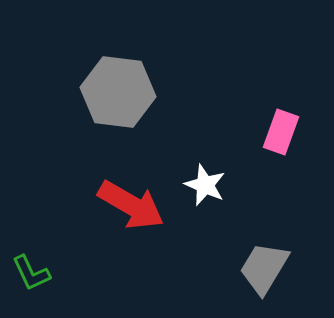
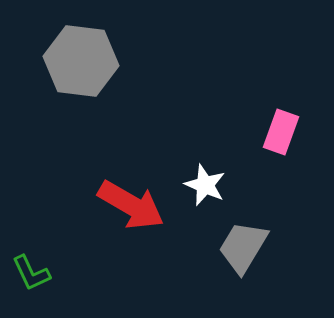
gray hexagon: moved 37 px left, 31 px up
gray trapezoid: moved 21 px left, 21 px up
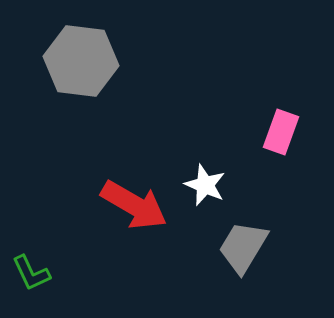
red arrow: moved 3 px right
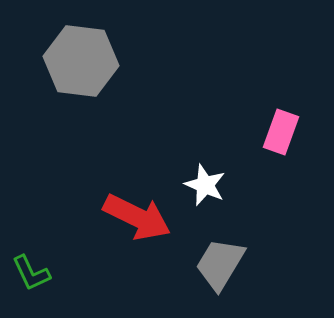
red arrow: moved 3 px right, 12 px down; rotated 4 degrees counterclockwise
gray trapezoid: moved 23 px left, 17 px down
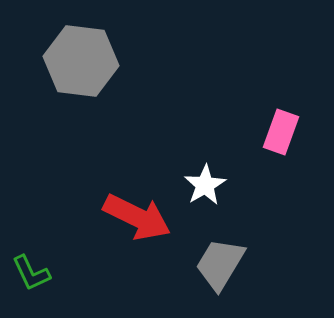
white star: rotated 18 degrees clockwise
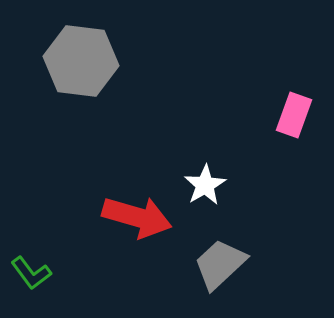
pink rectangle: moved 13 px right, 17 px up
red arrow: rotated 10 degrees counterclockwise
gray trapezoid: rotated 16 degrees clockwise
green L-shape: rotated 12 degrees counterclockwise
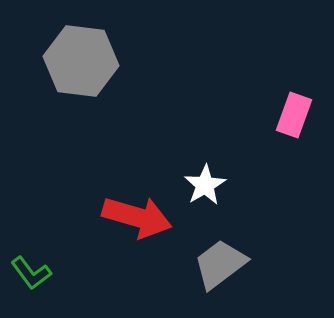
gray trapezoid: rotated 6 degrees clockwise
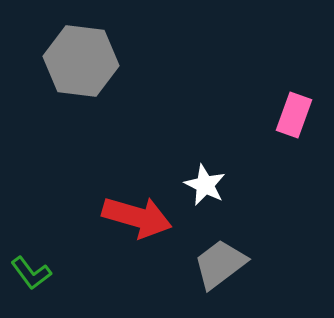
white star: rotated 15 degrees counterclockwise
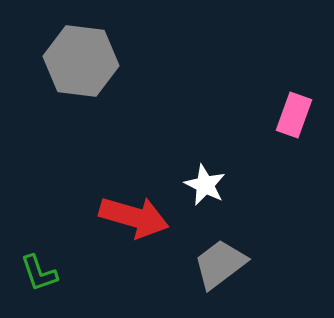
red arrow: moved 3 px left
green L-shape: moved 8 px right; rotated 18 degrees clockwise
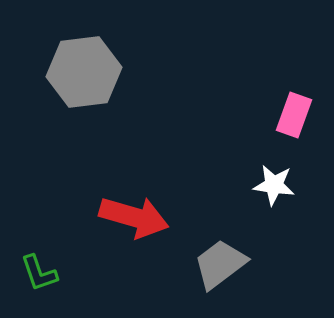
gray hexagon: moved 3 px right, 11 px down; rotated 14 degrees counterclockwise
white star: moved 69 px right; rotated 18 degrees counterclockwise
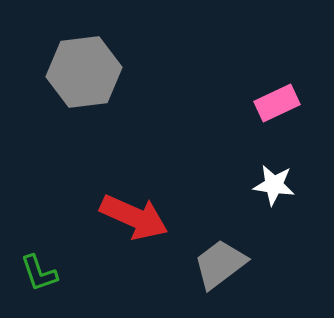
pink rectangle: moved 17 px left, 12 px up; rotated 45 degrees clockwise
red arrow: rotated 8 degrees clockwise
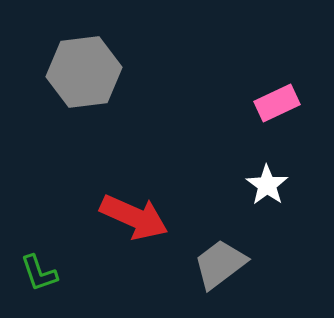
white star: moved 7 px left; rotated 27 degrees clockwise
